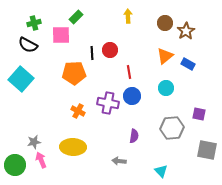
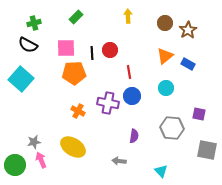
brown star: moved 2 px right, 1 px up
pink square: moved 5 px right, 13 px down
gray hexagon: rotated 10 degrees clockwise
yellow ellipse: rotated 30 degrees clockwise
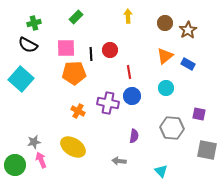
black line: moved 1 px left, 1 px down
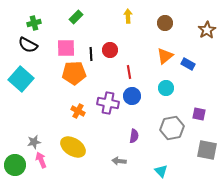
brown star: moved 19 px right
gray hexagon: rotated 15 degrees counterclockwise
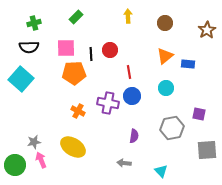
black semicircle: moved 1 px right, 2 px down; rotated 30 degrees counterclockwise
blue rectangle: rotated 24 degrees counterclockwise
gray square: rotated 15 degrees counterclockwise
gray arrow: moved 5 px right, 2 px down
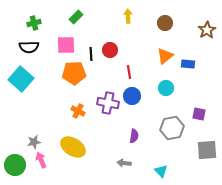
pink square: moved 3 px up
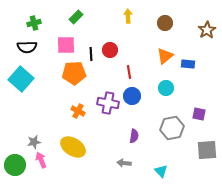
black semicircle: moved 2 px left
